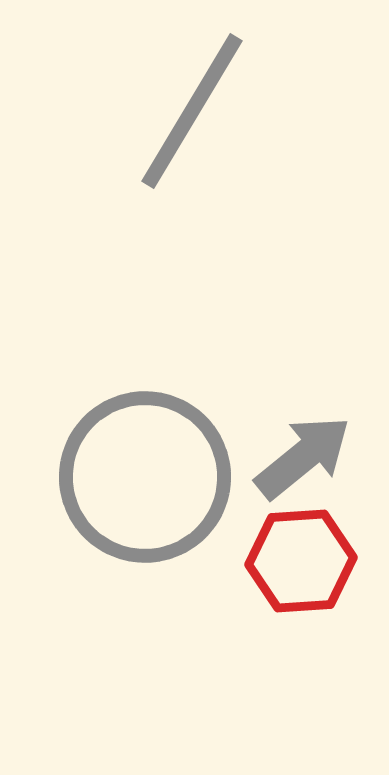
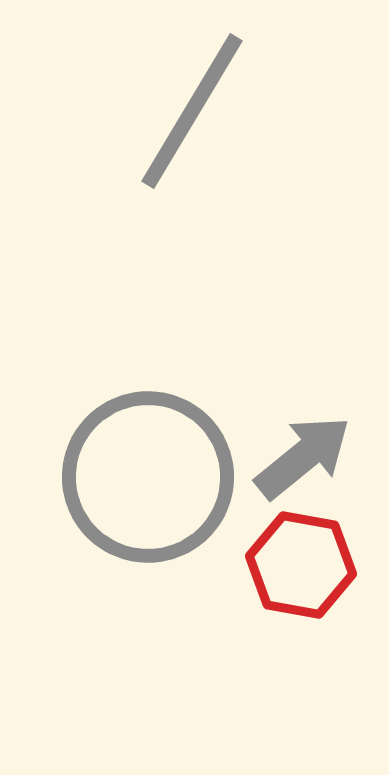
gray circle: moved 3 px right
red hexagon: moved 4 px down; rotated 14 degrees clockwise
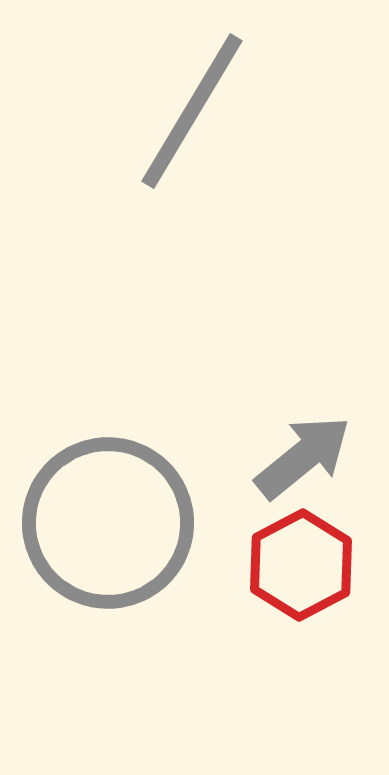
gray circle: moved 40 px left, 46 px down
red hexagon: rotated 22 degrees clockwise
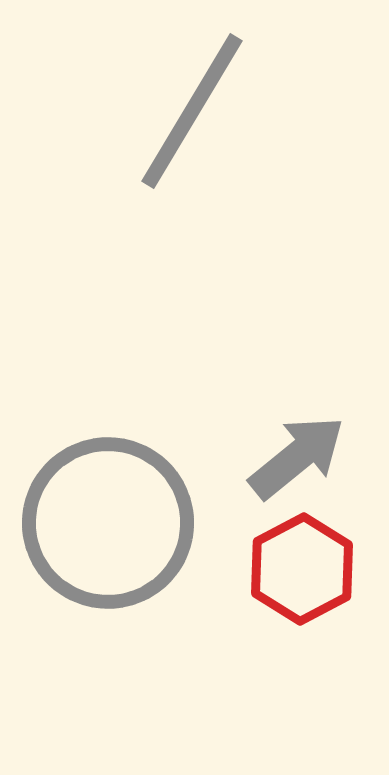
gray arrow: moved 6 px left
red hexagon: moved 1 px right, 4 px down
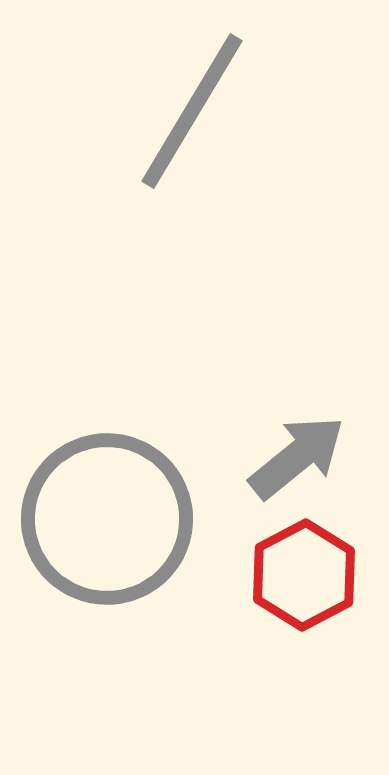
gray circle: moved 1 px left, 4 px up
red hexagon: moved 2 px right, 6 px down
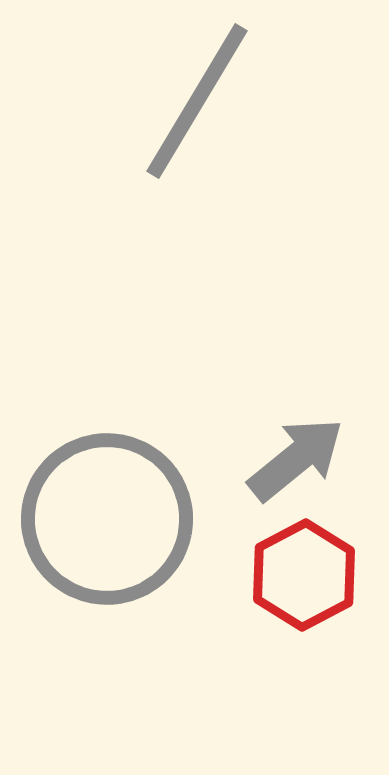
gray line: moved 5 px right, 10 px up
gray arrow: moved 1 px left, 2 px down
